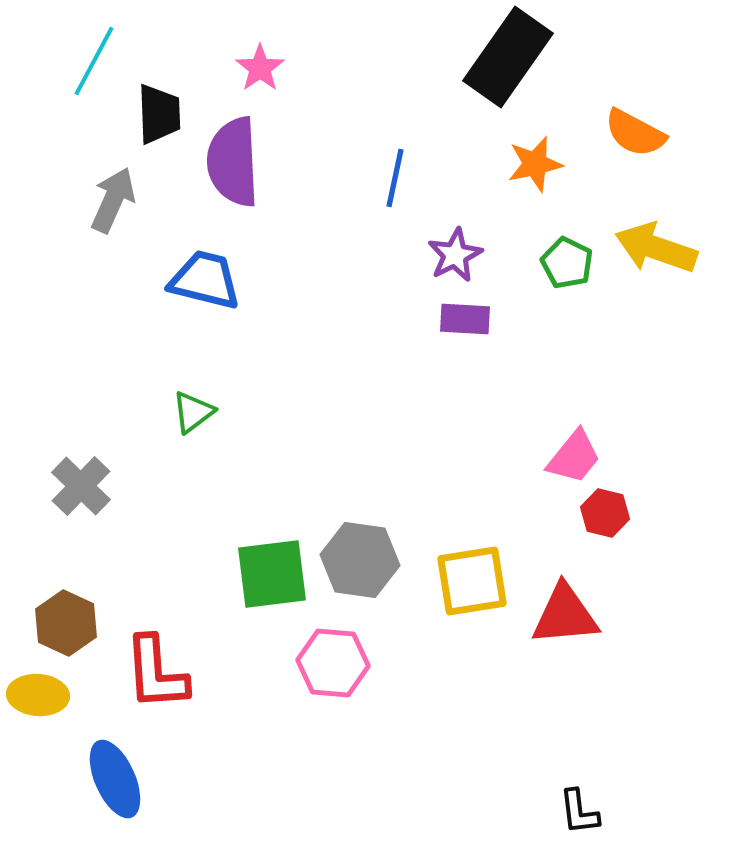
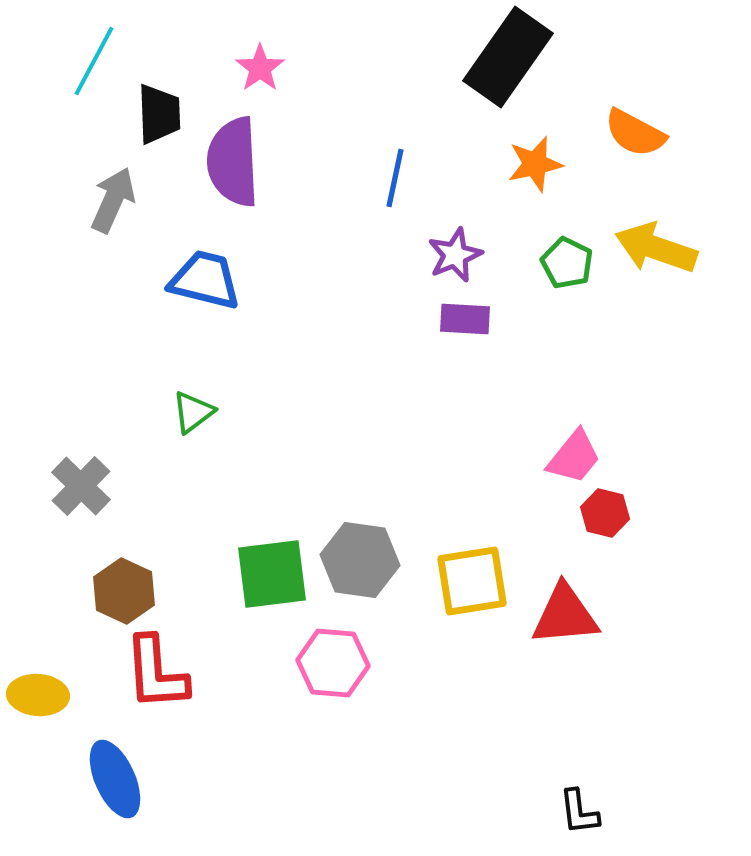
purple star: rotated 4 degrees clockwise
brown hexagon: moved 58 px right, 32 px up
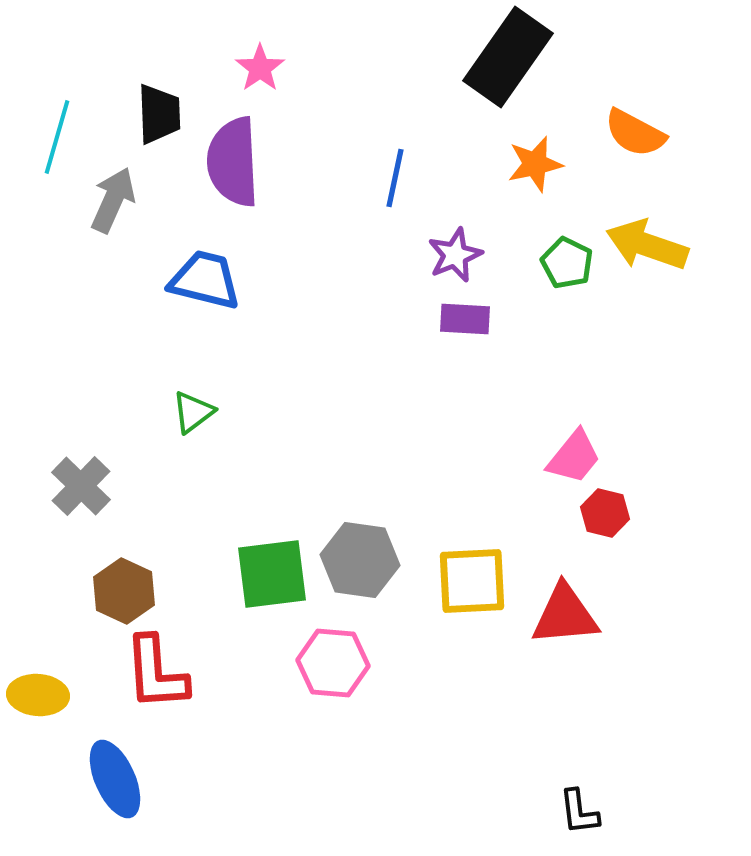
cyan line: moved 37 px left, 76 px down; rotated 12 degrees counterclockwise
yellow arrow: moved 9 px left, 3 px up
yellow square: rotated 6 degrees clockwise
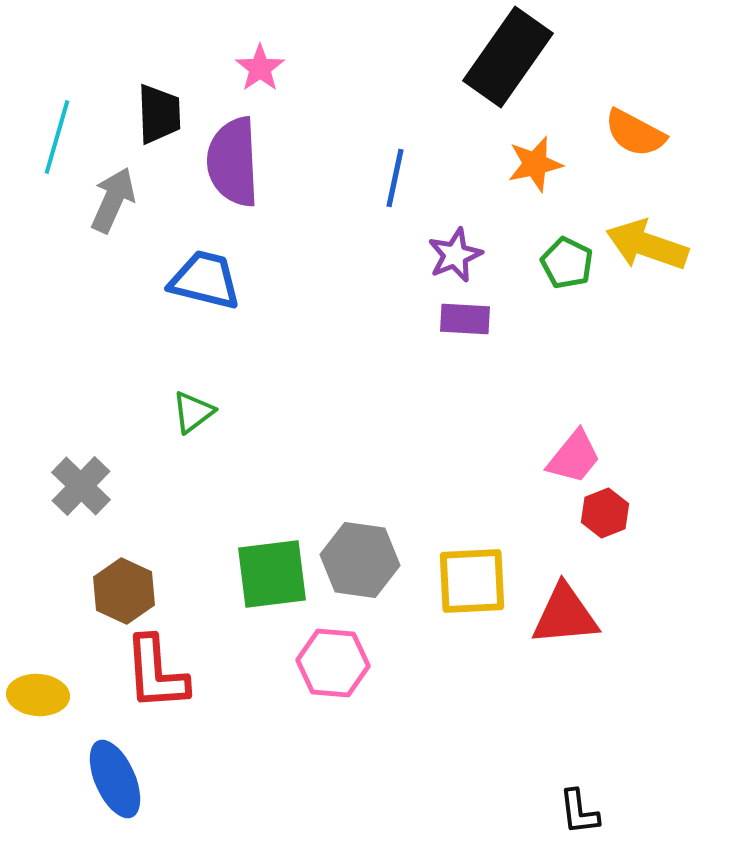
red hexagon: rotated 24 degrees clockwise
